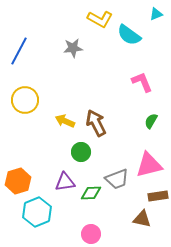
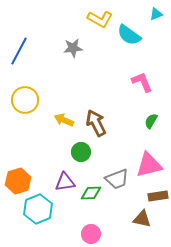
yellow arrow: moved 1 px left, 1 px up
cyan hexagon: moved 1 px right, 3 px up
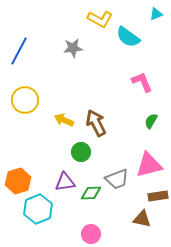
cyan semicircle: moved 1 px left, 2 px down
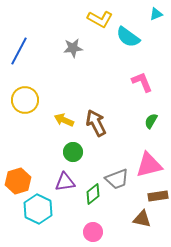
green circle: moved 8 px left
green diamond: moved 2 px right, 1 px down; rotated 35 degrees counterclockwise
cyan hexagon: rotated 12 degrees counterclockwise
pink circle: moved 2 px right, 2 px up
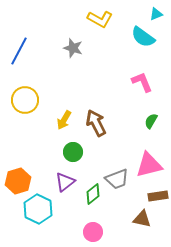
cyan semicircle: moved 15 px right
gray star: rotated 24 degrees clockwise
yellow arrow: rotated 84 degrees counterclockwise
purple triangle: rotated 30 degrees counterclockwise
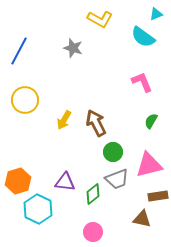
green circle: moved 40 px right
purple triangle: rotated 45 degrees clockwise
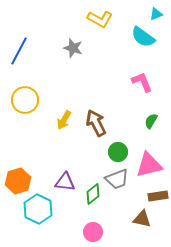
green circle: moved 5 px right
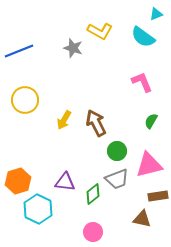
yellow L-shape: moved 12 px down
blue line: rotated 40 degrees clockwise
green circle: moved 1 px left, 1 px up
